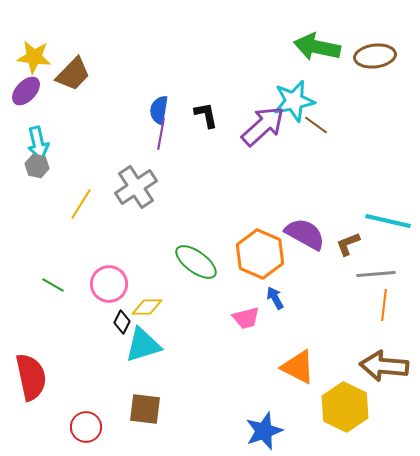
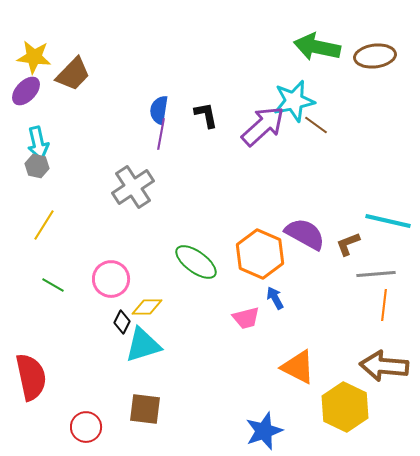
gray cross: moved 3 px left
yellow line: moved 37 px left, 21 px down
pink circle: moved 2 px right, 5 px up
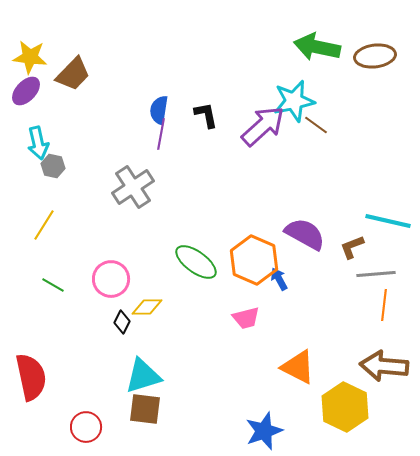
yellow star: moved 4 px left
gray hexagon: moved 16 px right
brown L-shape: moved 4 px right, 3 px down
orange hexagon: moved 6 px left, 6 px down
blue arrow: moved 4 px right, 19 px up
cyan triangle: moved 31 px down
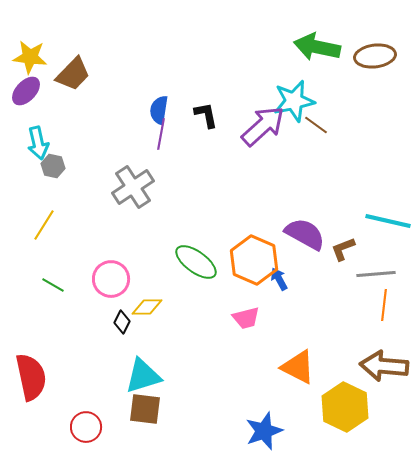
brown L-shape: moved 9 px left, 2 px down
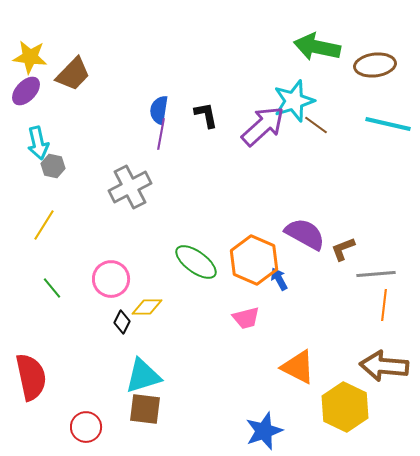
brown ellipse: moved 9 px down
cyan star: rotated 6 degrees counterclockwise
gray cross: moved 3 px left; rotated 6 degrees clockwise
cyan line: moved 97 px up
green line: moved 1 px left, 3 px down; rotated 20 degrees clockwise
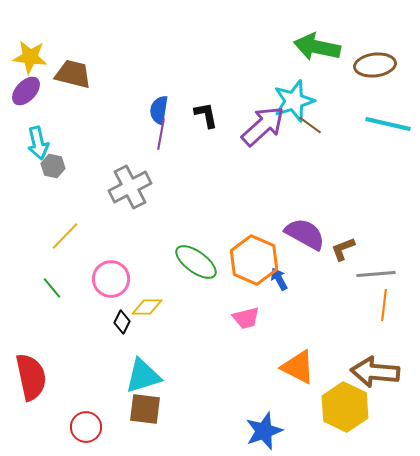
brown trapezoid: rotated 120 degrees counterclockwise
brown line: moved 6 px left
yellow line: moved 21 px right, 11 px down; rotated 12 degrees clockwise
brown arrow: moved 9 px left, 6 px down
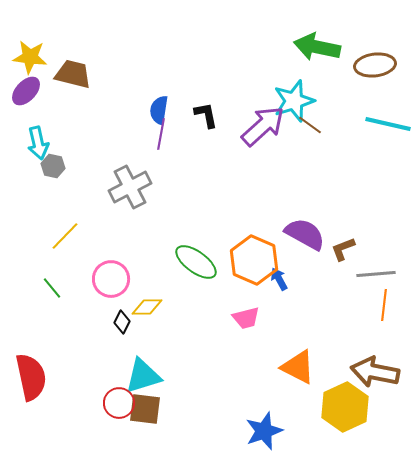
brown arrow: rotated 6 degrees clockwise
yellow hexagon: rotated 9 degrees clockwise
red circle: moved 33 px right, 24 px up
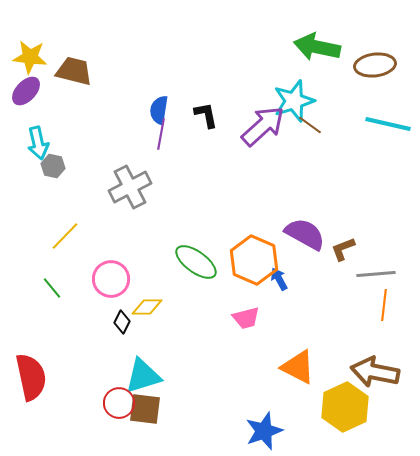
brown trapezoid: moved 1 px right, 3 px up
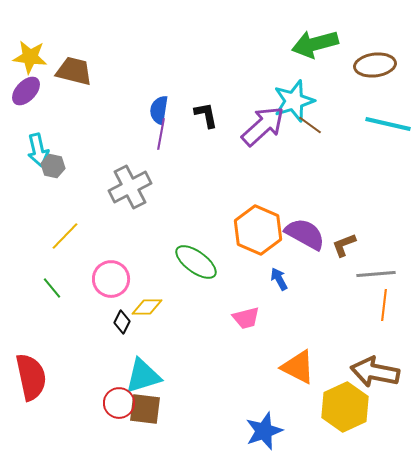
green arrow: moved 2 px left, 3 px up; rotated 27 degrees counterclockwise
cyan arrow: moved 7 px down
brown L-shape: moved 1 px right, 4 px up
orange hexagon: moved 4 px right, 30 px up
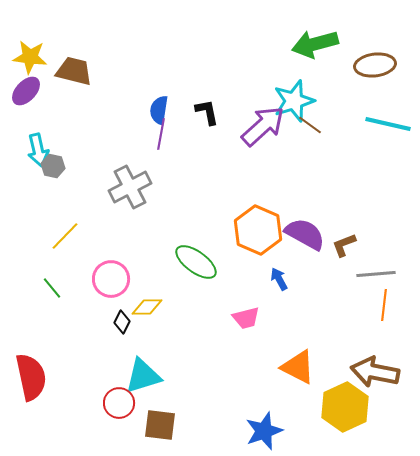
black L-shape: moved 1 px right, 3 px up
brown square: moved 15 px right, 16 px down
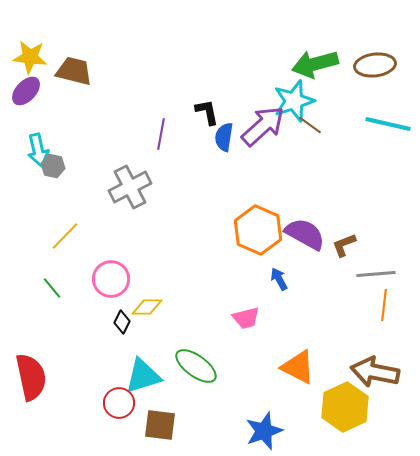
green arrow: moved 20 px down
blue semicircle: moved 65 px right, 27 px down
green ellipse: moved 104 px down
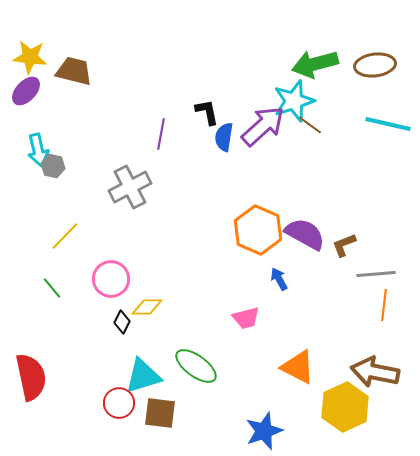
brown square: moved 12 px up
